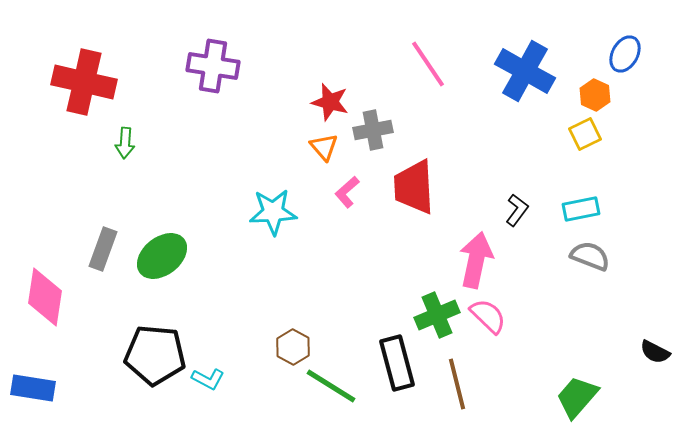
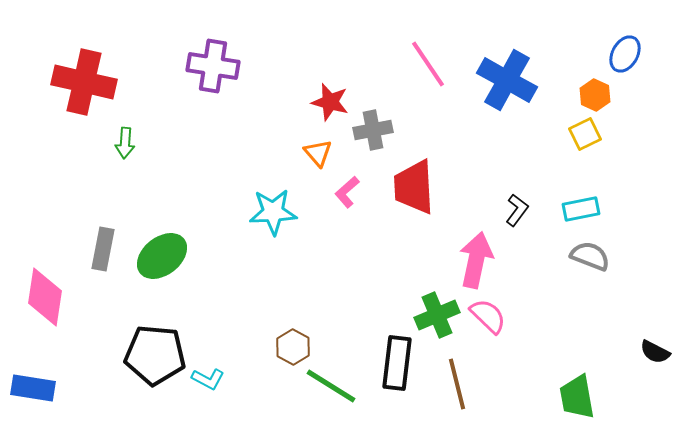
blue cross: moved 18 px left, 9 px down
orange triangle: moved 6 px left, 6 px down
gray rectangle: rotated 9 degrees counterclockwise
black rectangle: rotated 22 degrees clockwise
green trapezoid: rotated 51 degrees counterclockwise
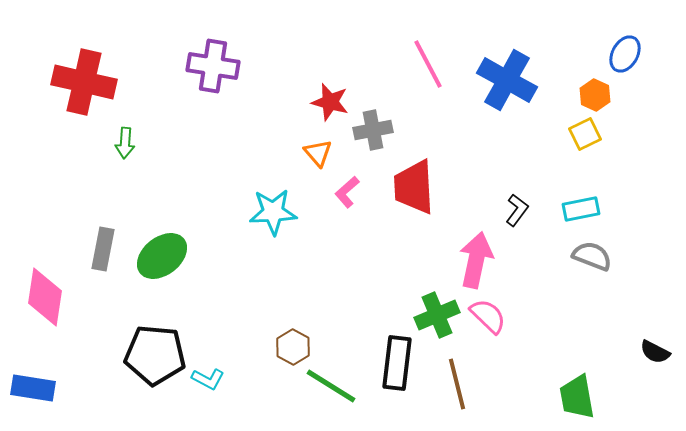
pink line: rotated 6 degrees clockwise
gray semicircle: moved 2 px right
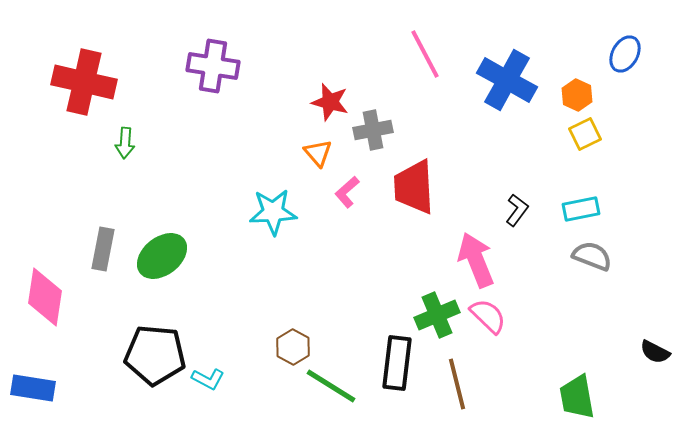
pink line: moved 3 px left, 10 px up
orange hexagon: moved 18 px left
pink arrow: rotated 34 degrees counterclockwise
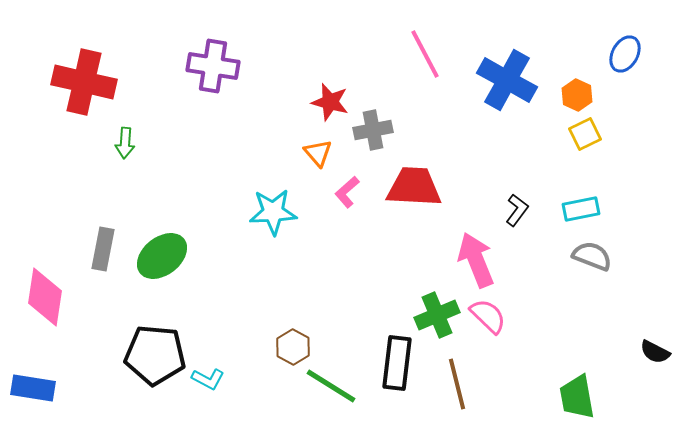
red trapezoid: rotated 96 degrees clockwise
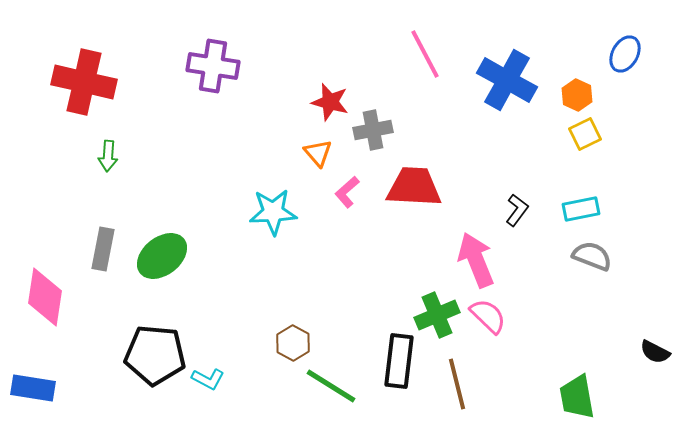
green arrow: moved 17 px left, 13 px down
brown hexagon: moved 4 px up
black rectangle: moved 2 px right, 2 px up
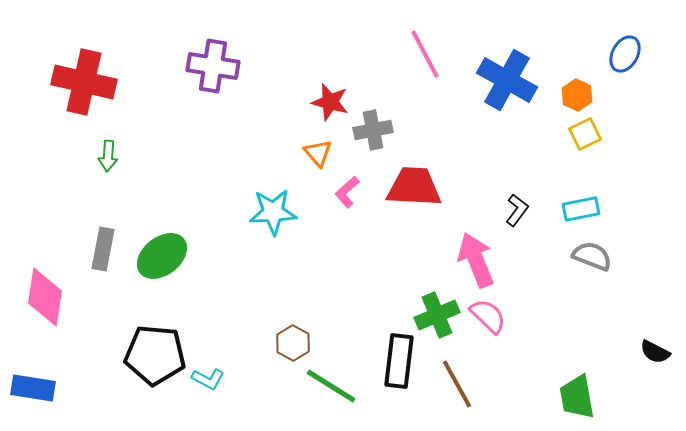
brown line: rotated 15 degrees counterclockwise
